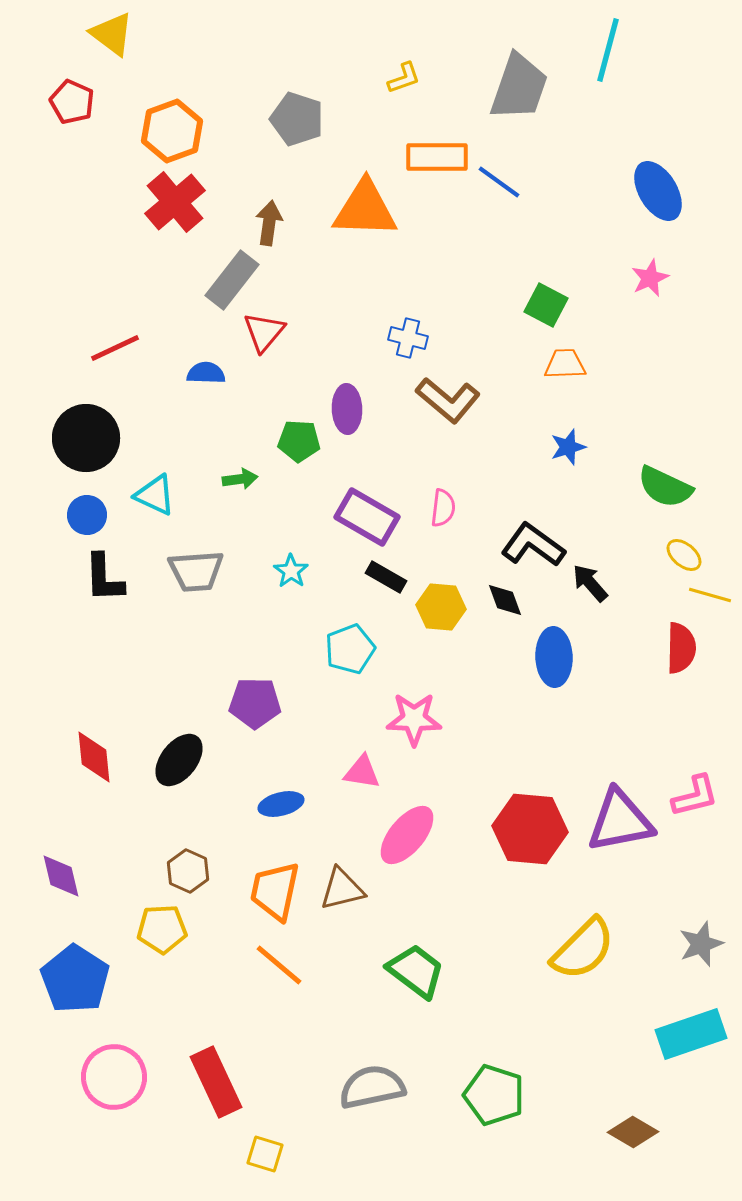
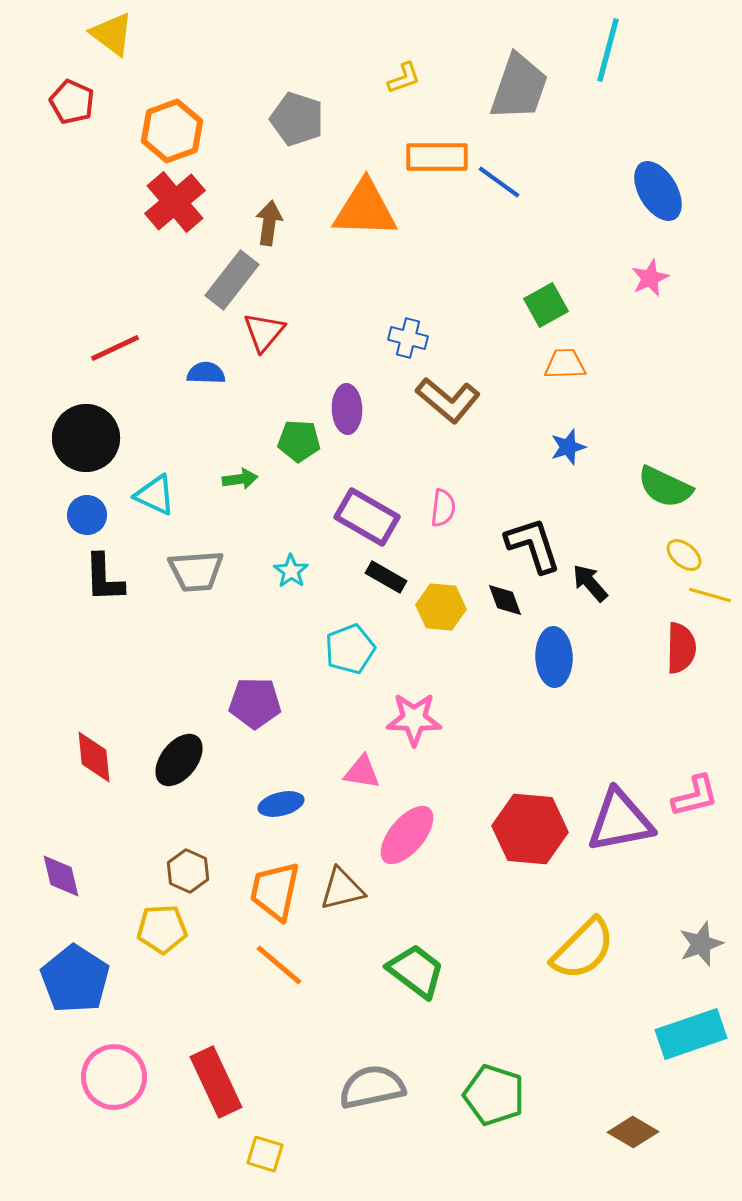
green square at (546, 305): rotated 33 degrees clockwise
black L-shape at (533, 545): rotated 36 degrees clockwise
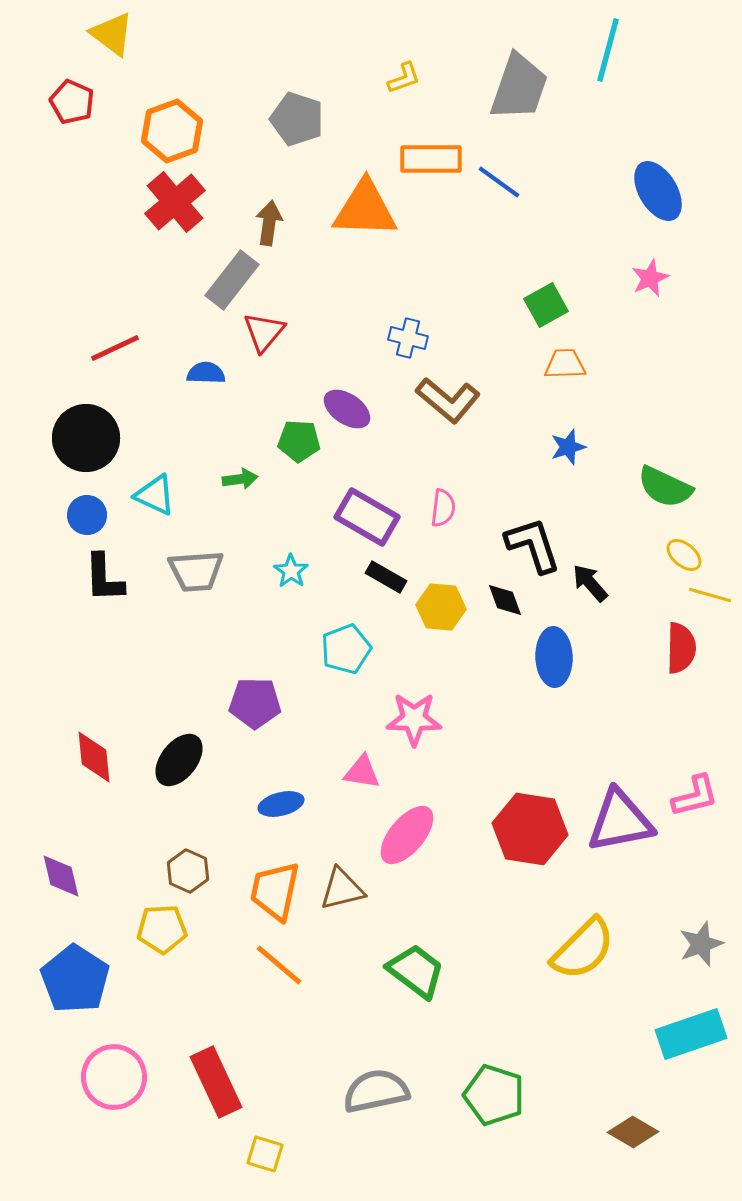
orange rectangle at (437, 157): moved 6 px left, 2 px down
purple ellipse at (347, 409): rotated 54 degrees counterclockwise
cyan pentagon at (350, 649): moved 4 px left
red hexagon at (530, 829): rotated 4 degrees clockwise
gray semicircle at (372, 1087): moved 4 px right, 4 px down
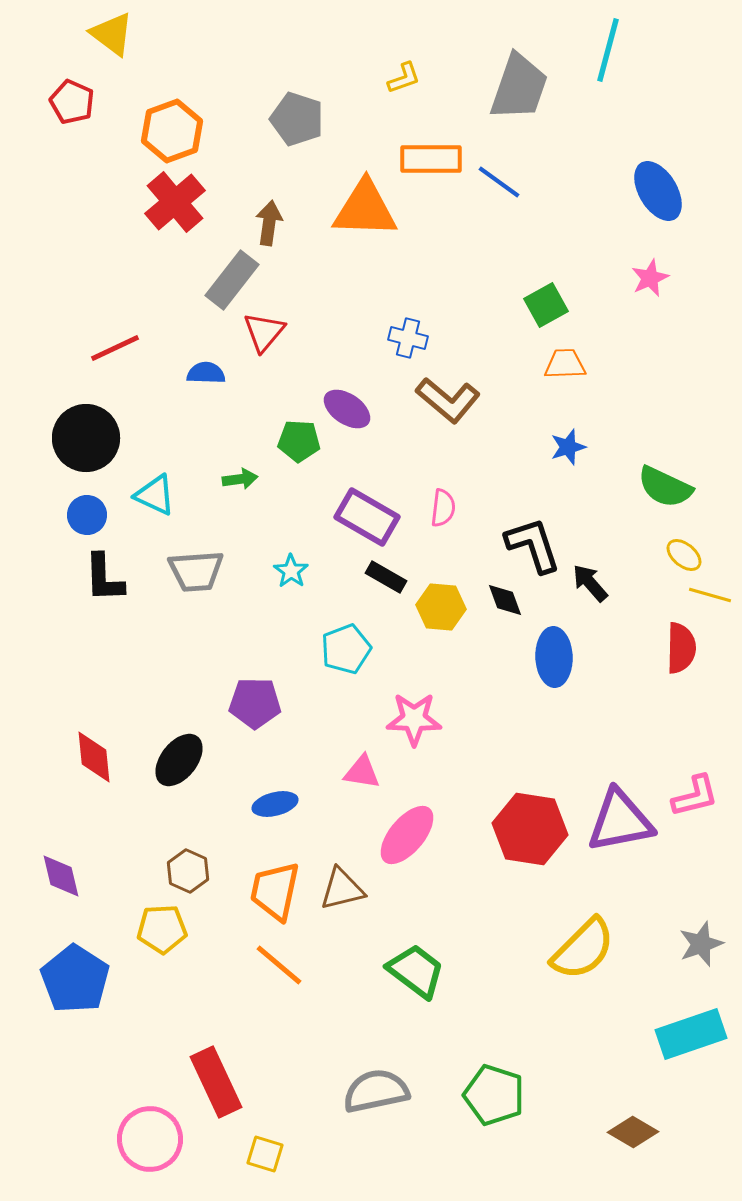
blue ellipse at (281, 804): moved 6 px left
pink circle at (114, 1077): moved 36 px right, 62 px down
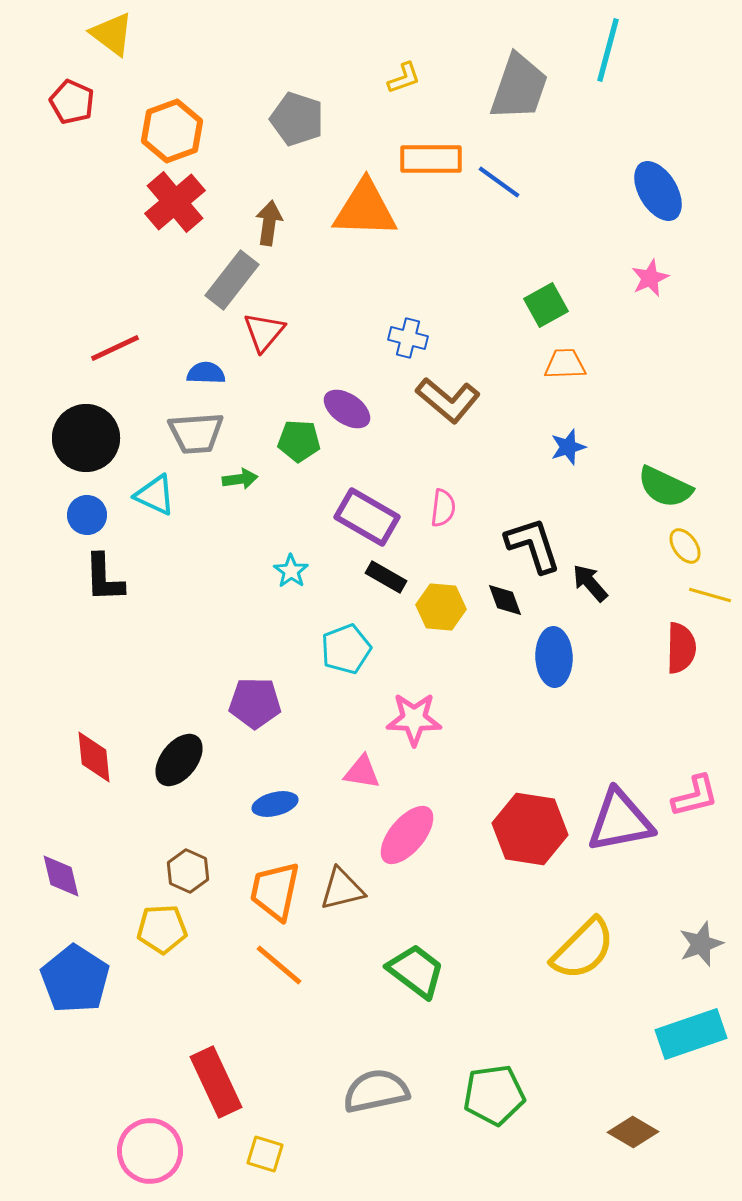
yellow ellipse at (684, 555): moved 1 px right, 9 px up; rotated 15 degrees clockwise
gray trapezoid at (196, 571): moved 138 px up
green pentagon at (494, 1095): rotated 26 degrees counterclockwise
pink circle at (150, 1139): moved 12 px down
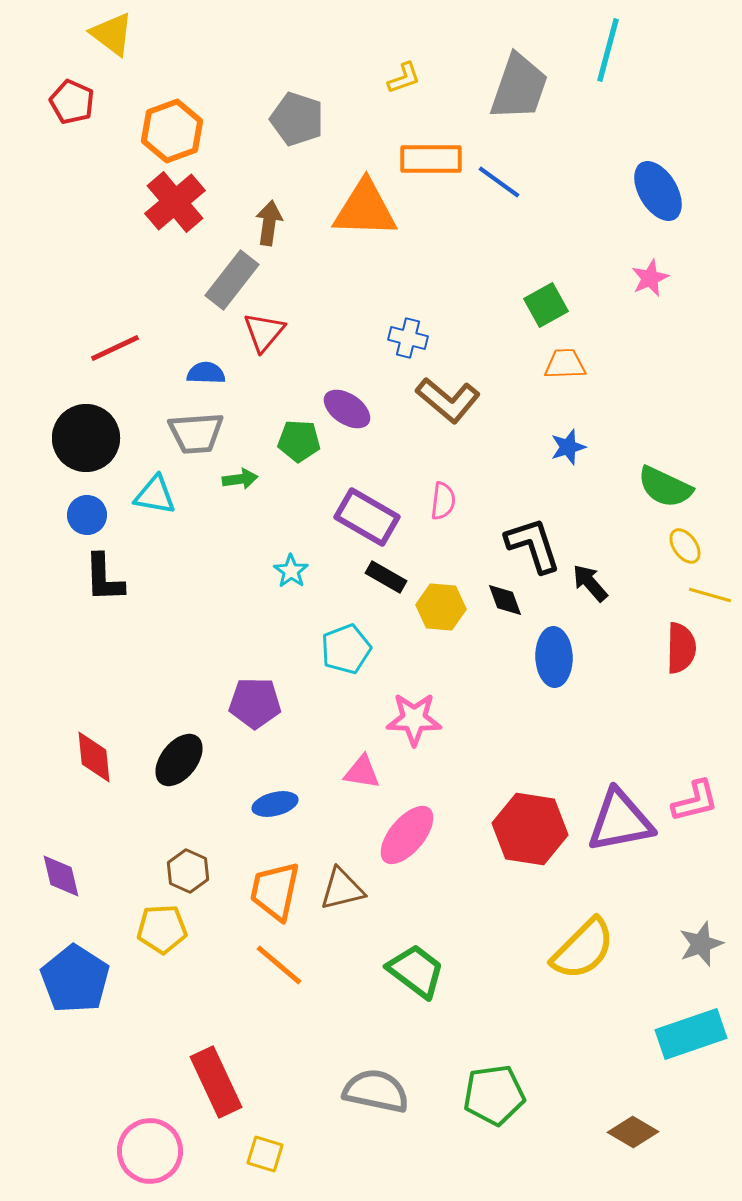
cyan triangle at (155, 495): rotated 15 degrees counterclockwise
pink semicircle at (443, 508): moved 7 px up
pink L-shape at (695, 796): moved 5 px down
gray semicircle at (376, 1091): rotated 24 degrees clockwise
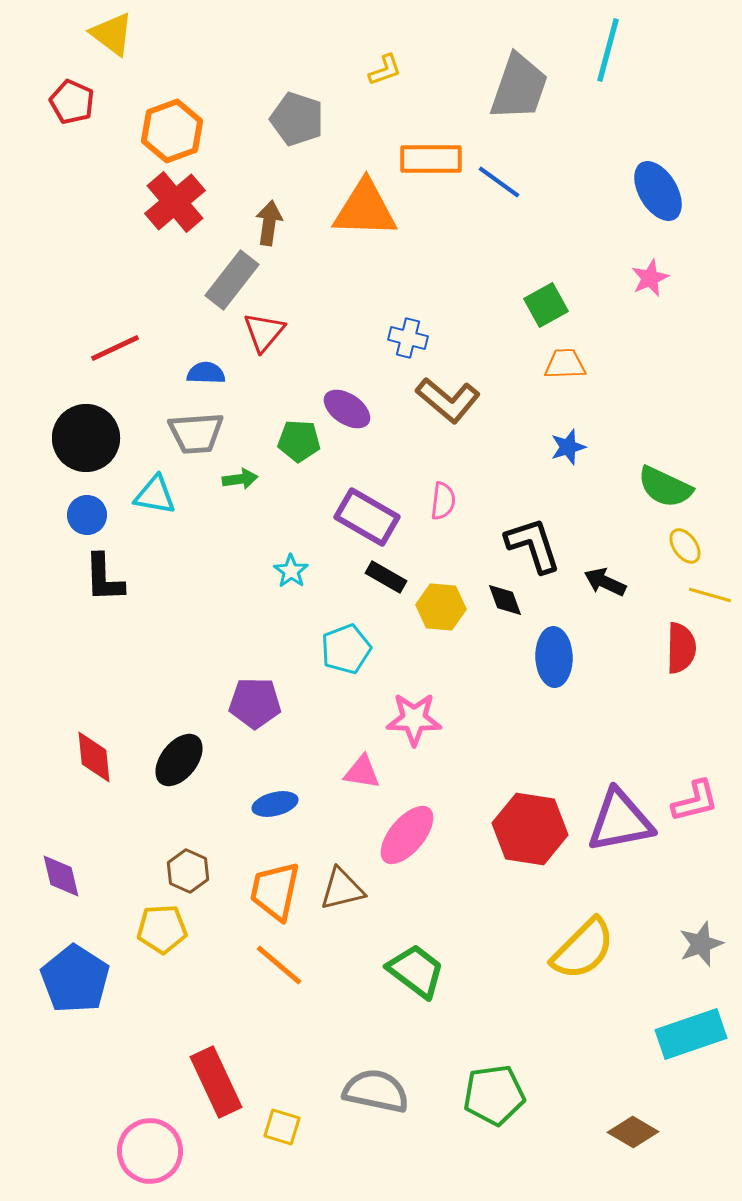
yellow L-shape at (404, 78): moved 19 px left, 8 px up
black arrow at (590, 583): moved 15 px right, 1 px up; rotated 24 degrees counterclockwise
yellow square at (265, 1154): moved 17 px right, 27 px up
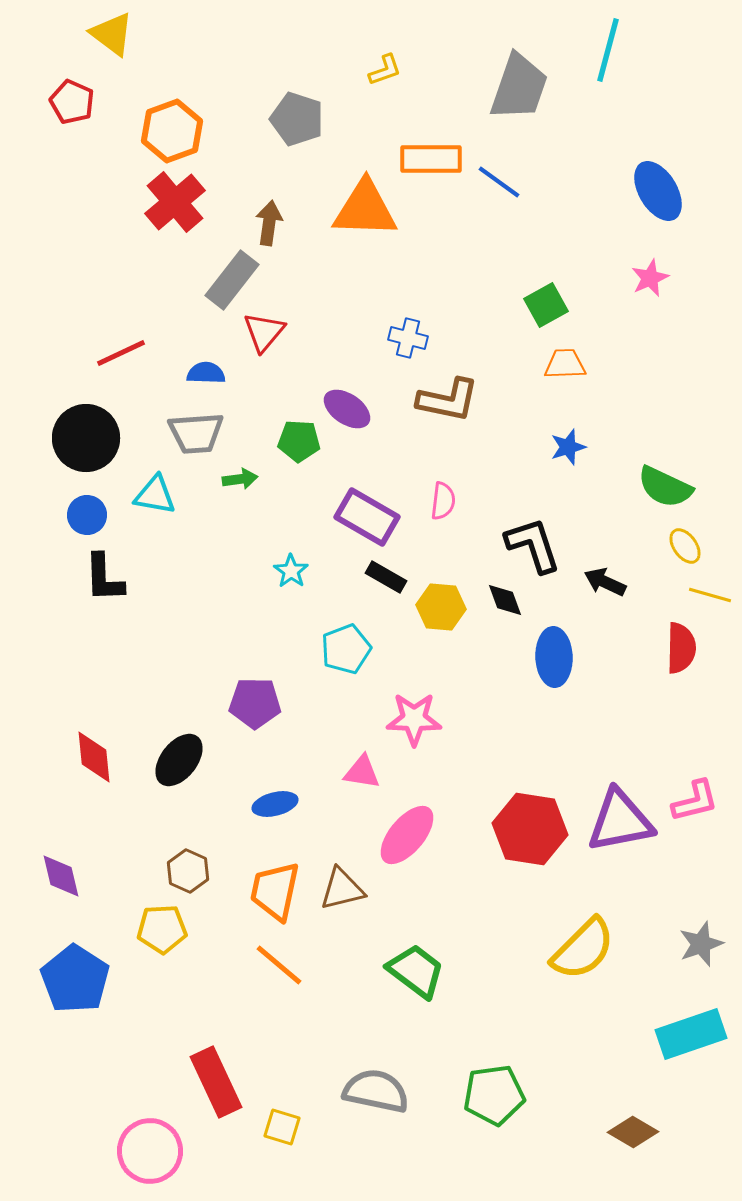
red line at (115, 348): moved 6 px right, 5 px down
brown L-shape at (448, 400): rotated 28 degrees counterclockwise
